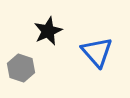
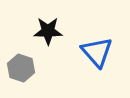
black star: rotated 24 degrees clockwise
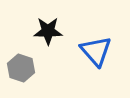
blue triangle: moved 1 px left, 1 px up
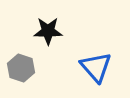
blue triangle: moved 16 px down
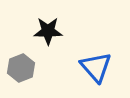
gray hexagon: rotated 20 degrees clockwise
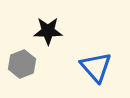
gray hexagon: moved 1 px right, 4 px up
